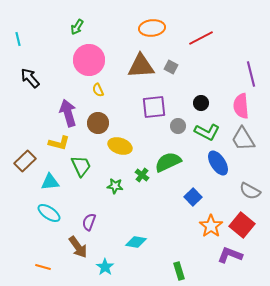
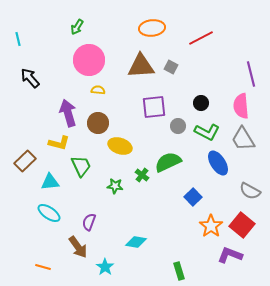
yellow semicircle: rotated 120 degrees clockwise
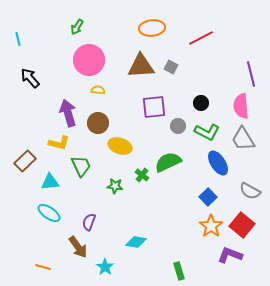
blue square: moved 15 px right
